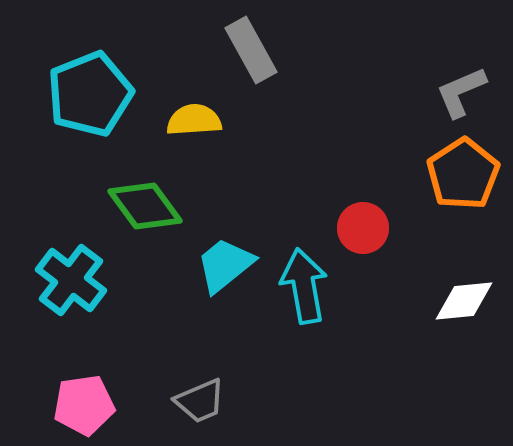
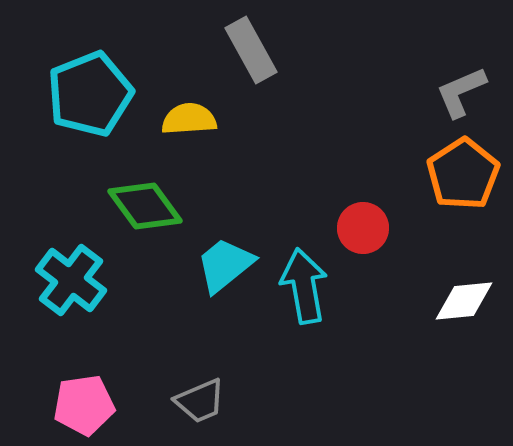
yellow semicircle: moved 5 px left, 1 px up
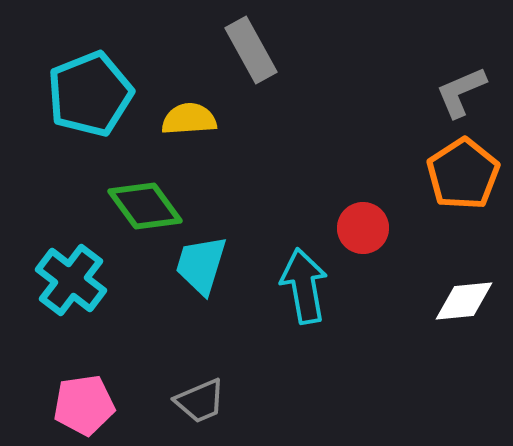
cyan trapezoid: moved 24 px left; rotated 34 degrees counterclockwise
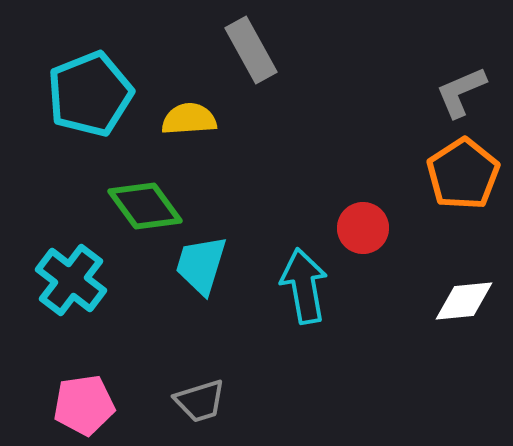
gray trapezoid: rotated 6 degrees clockwise
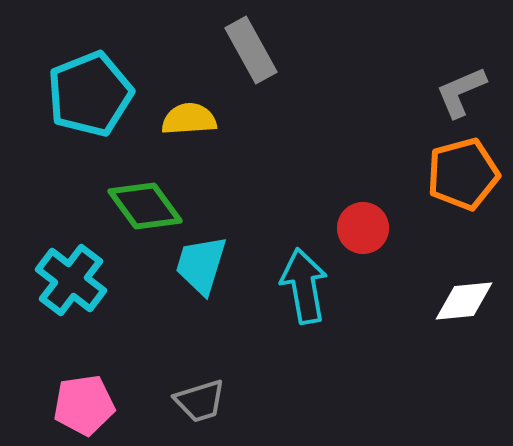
orange pentagon: rotated 18 degrees clockwise
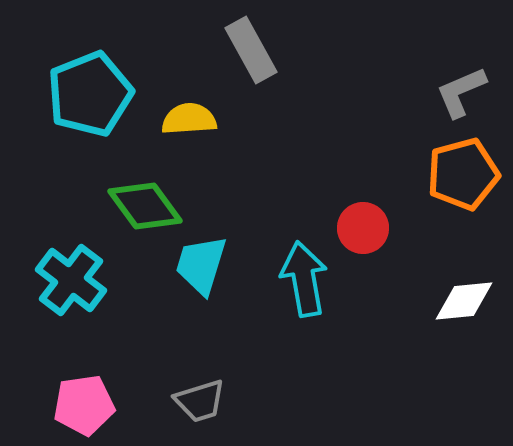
cyan arrow: moved 7 px up
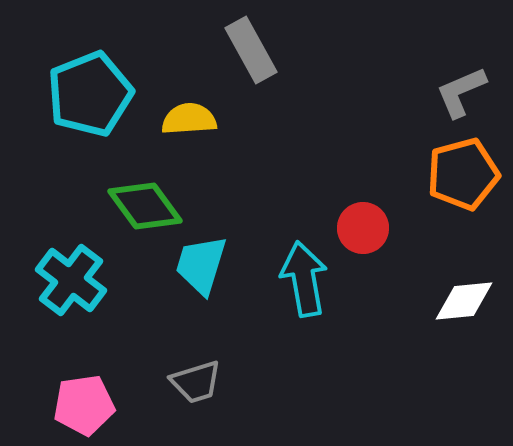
gray trapezoid: moved 4 px left, 19 px up
